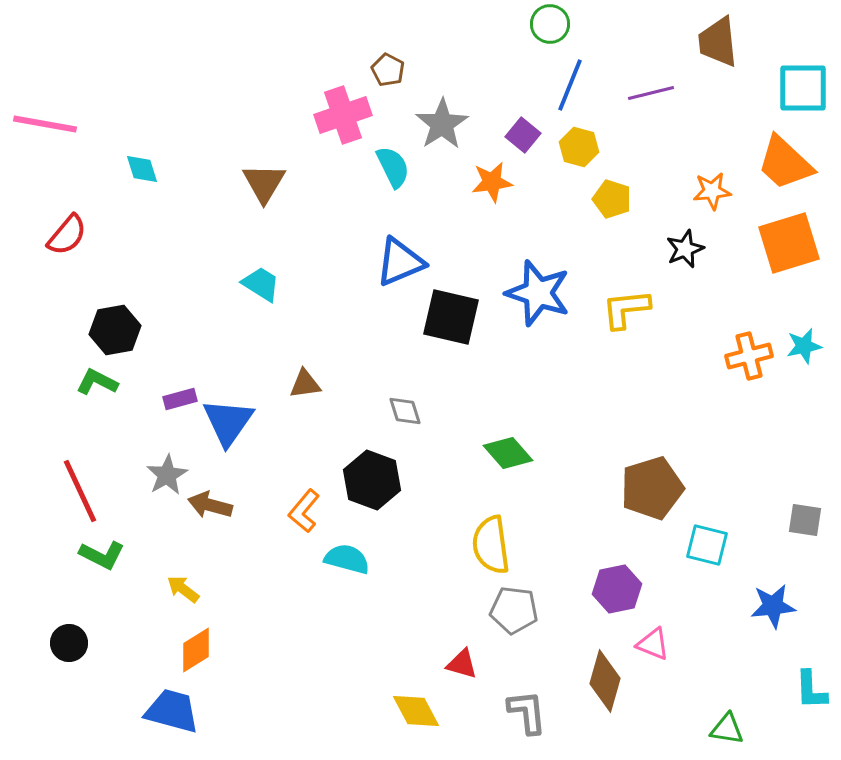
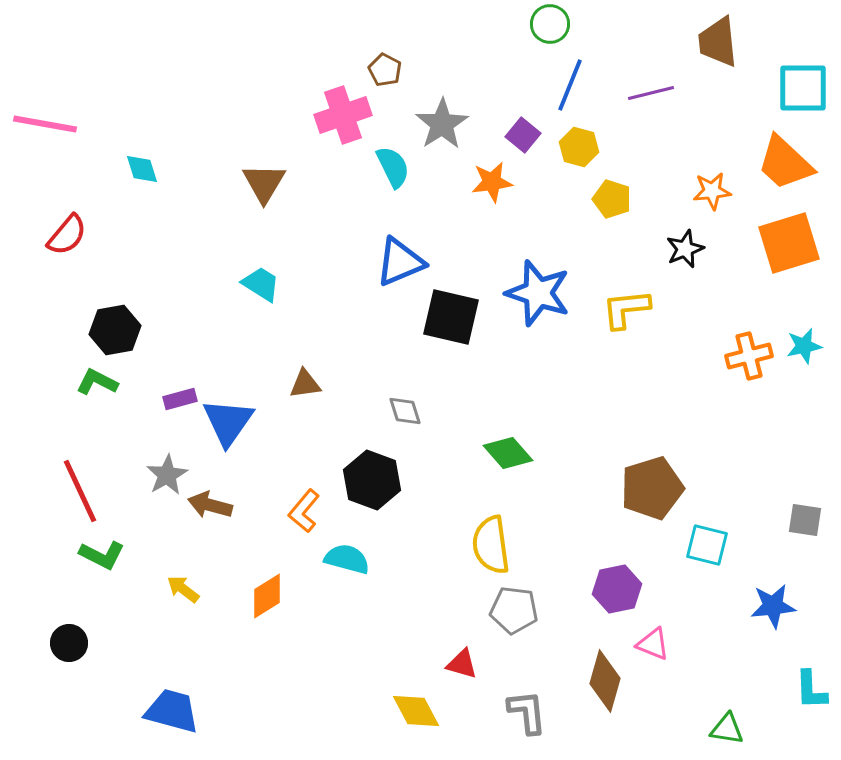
brown pentagon at (388, 70): moved 3 px left
orange diamond at (196, 650): moved 71 px right, 54 px up
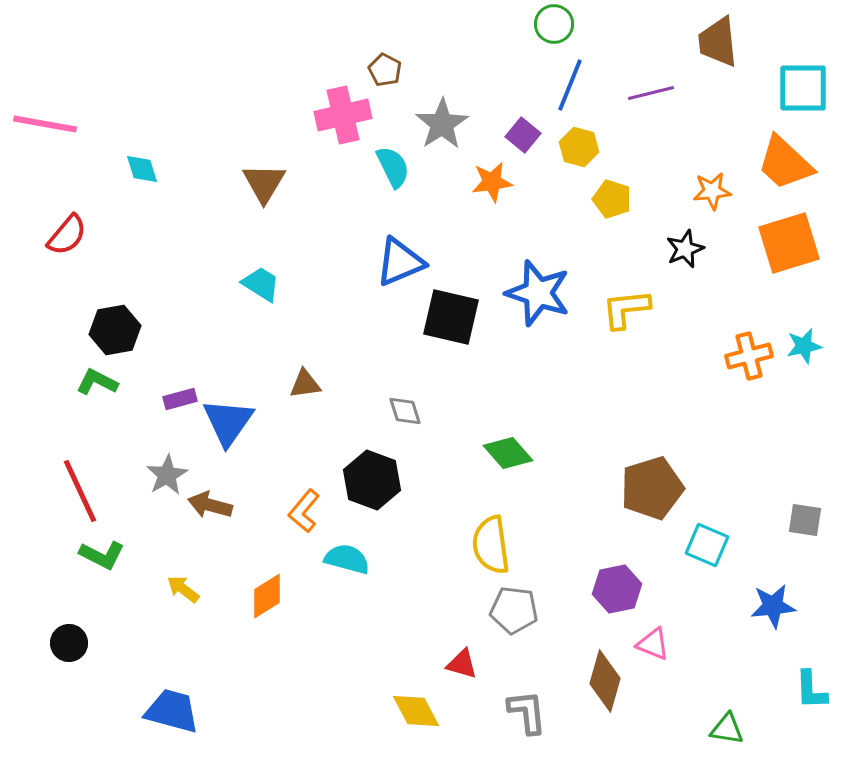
green circle at (550, 24): moved 4 px right
pink cross at (343, 115): rotated 6 degrees clockwise
cyan square at (707, 545): rotated 9 degrees clockwise
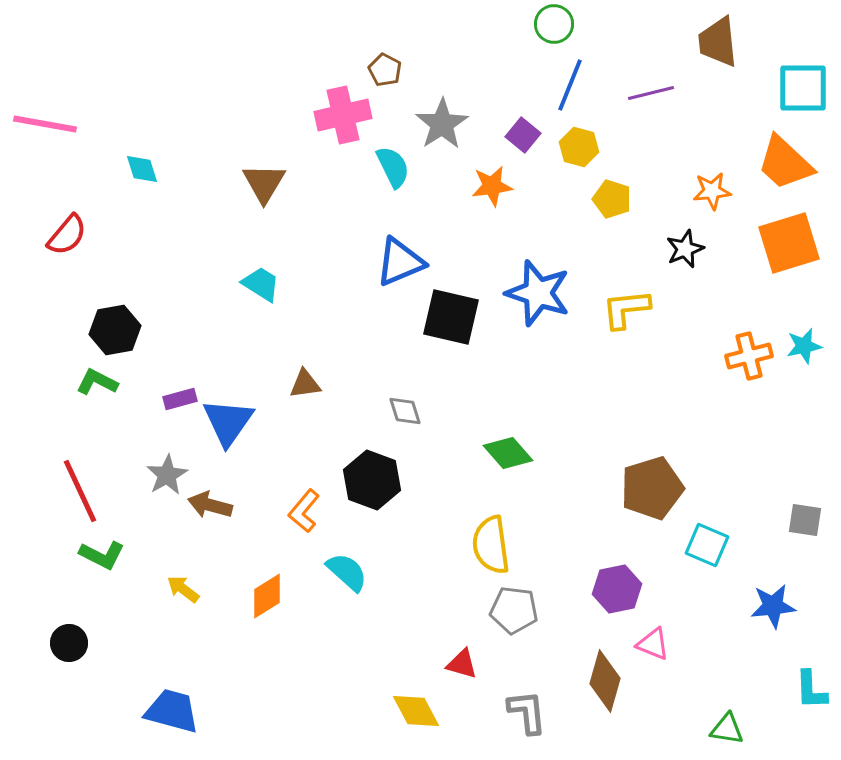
orange star at (492, 182): moved 4 px down
cyan semicircle at (347, 559): moved 13 px down; rotated 27 degrees clockwise
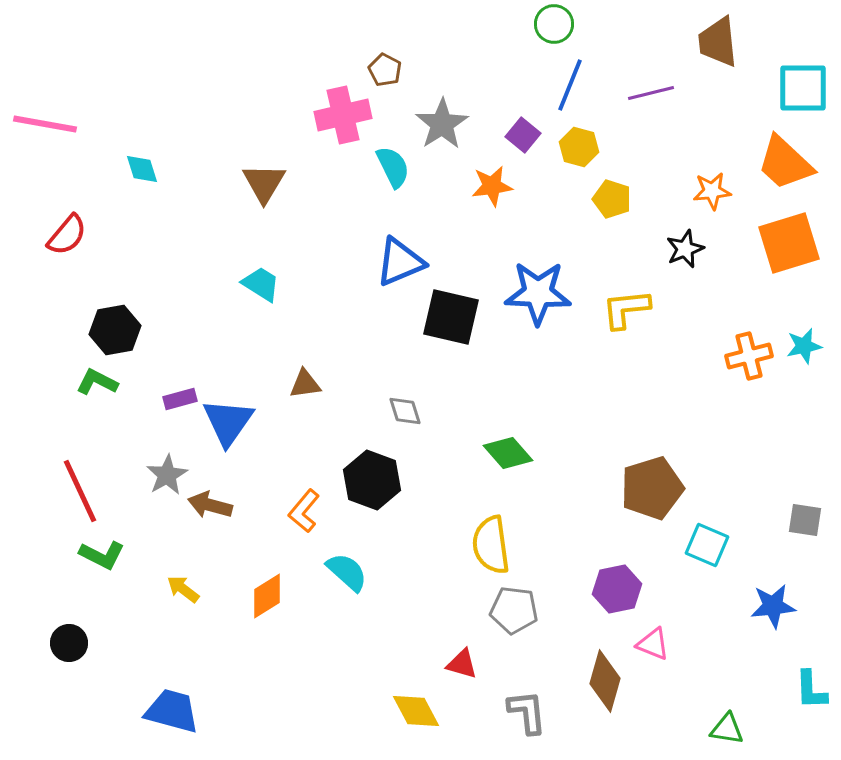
blue star at (538, 293): rotated 16 degrees counterclockwise
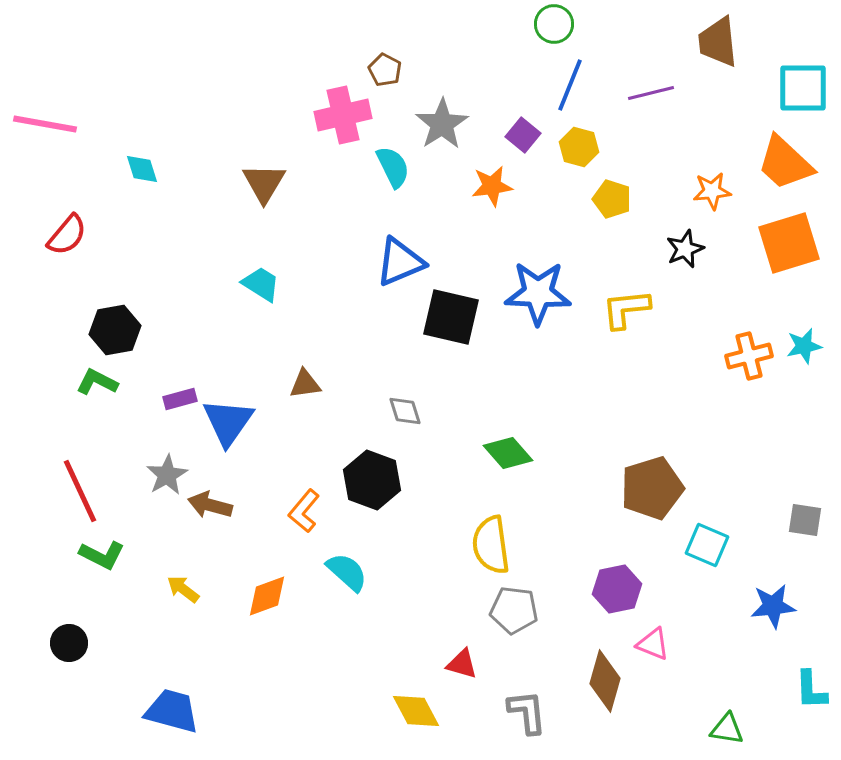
orange diamond at (267, 596): rotated 12 degrees clockwise
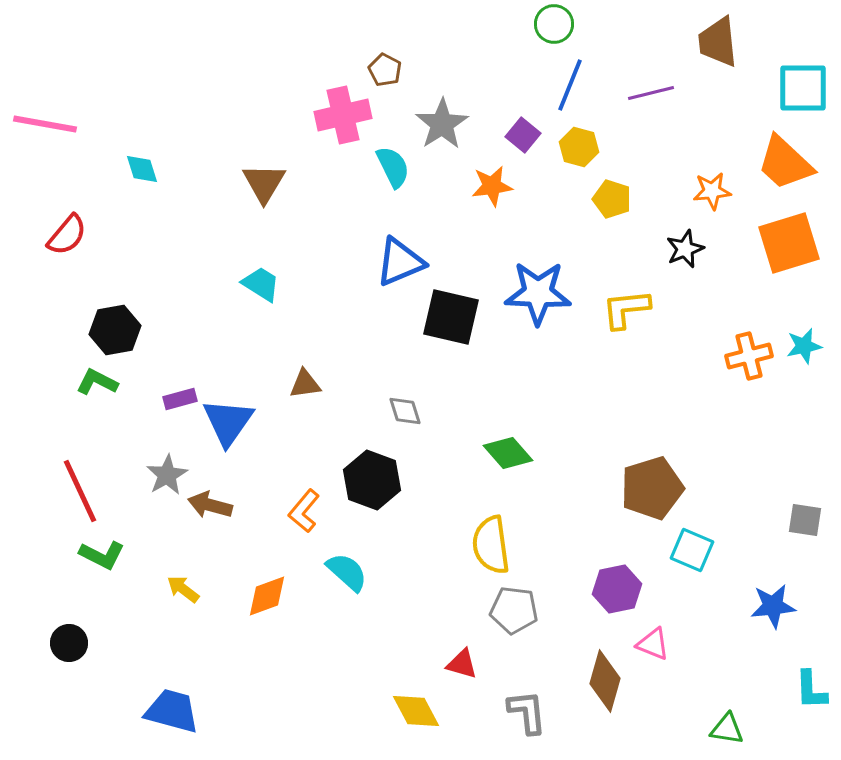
cyan square at (707, 545): moved 15 px left, 5 px down
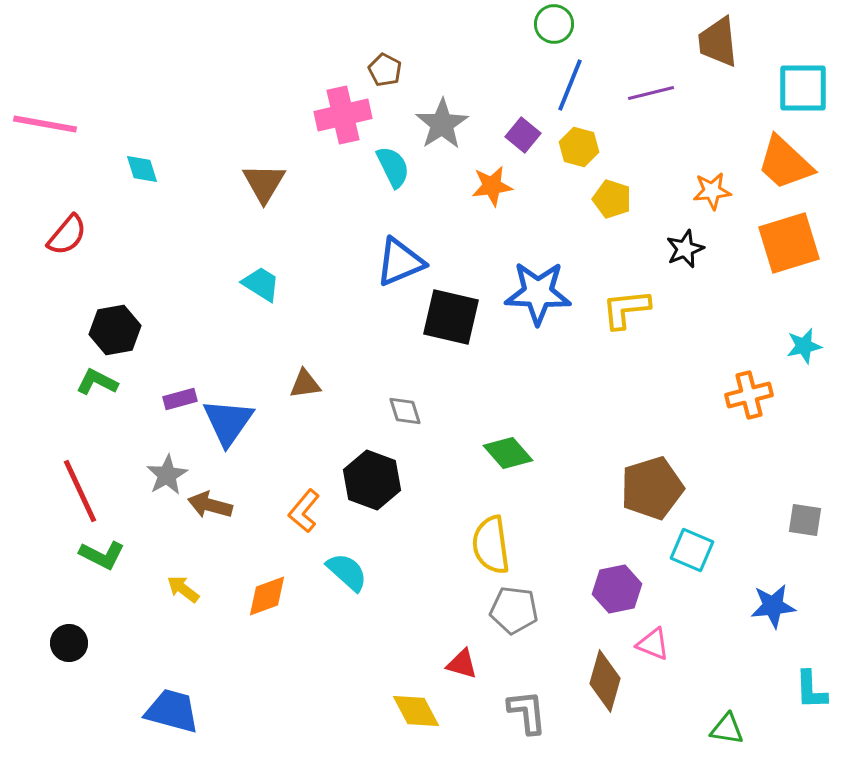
orange cross at (749, 356): moved 39 px down
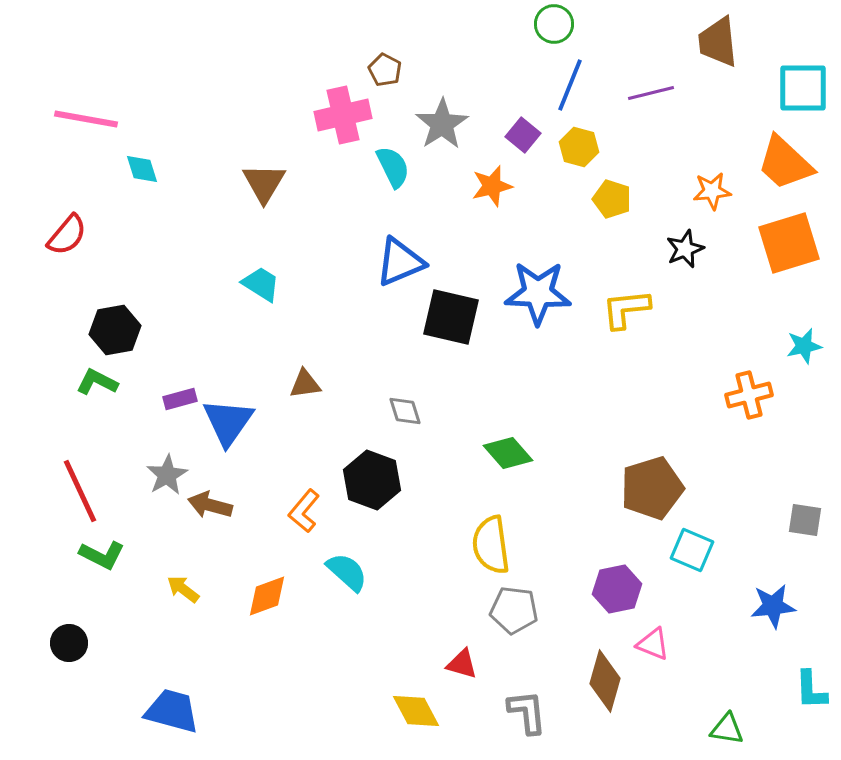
pink line at (45, 124): moved 41 px right, 5 px up
orange star at (492, 186): rotated 6 degrees counterclockwise
